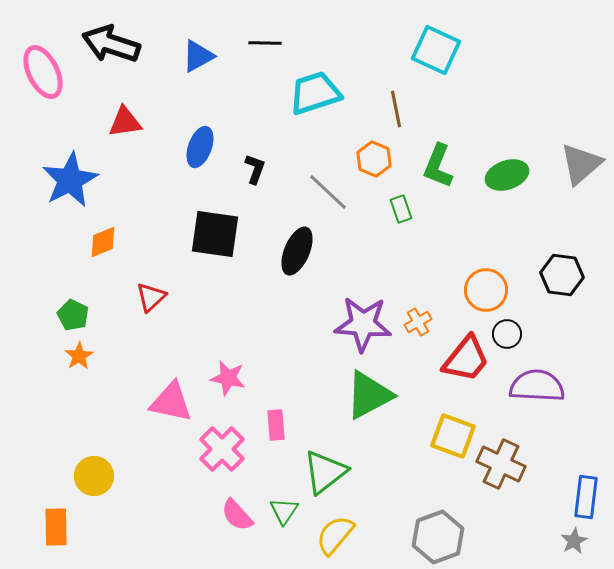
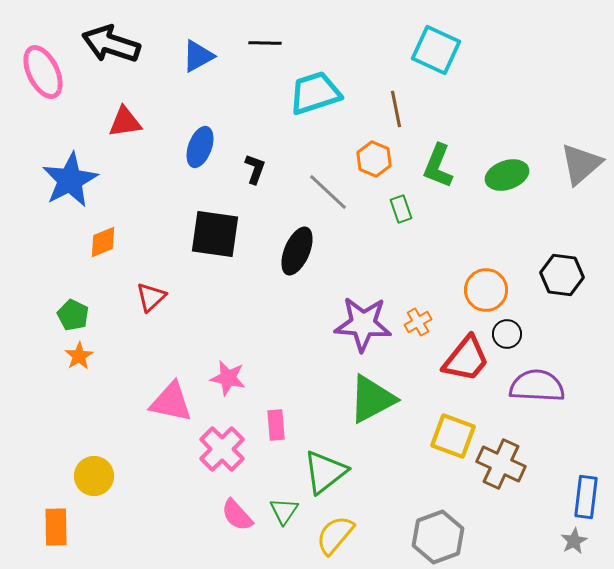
green triangle at (369, 395): moved 3 px right, 4 px down
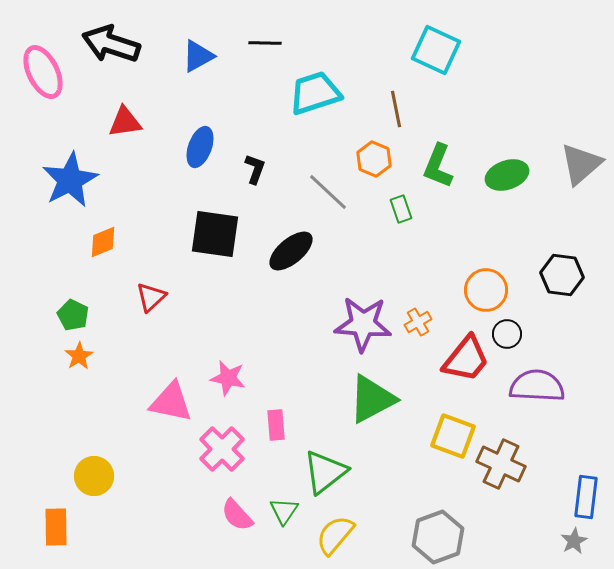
black ellipse at (297, 251): moved 6 px left; rotated 27 degrees clockwise
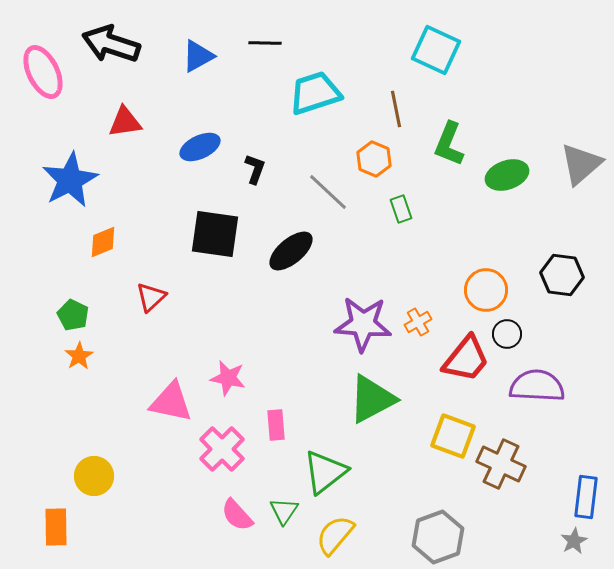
blue ellipse at (200, 147): rotated 45 degrees clockwise
green L-shape at (438, 166): moved 11 px right, 22 px up
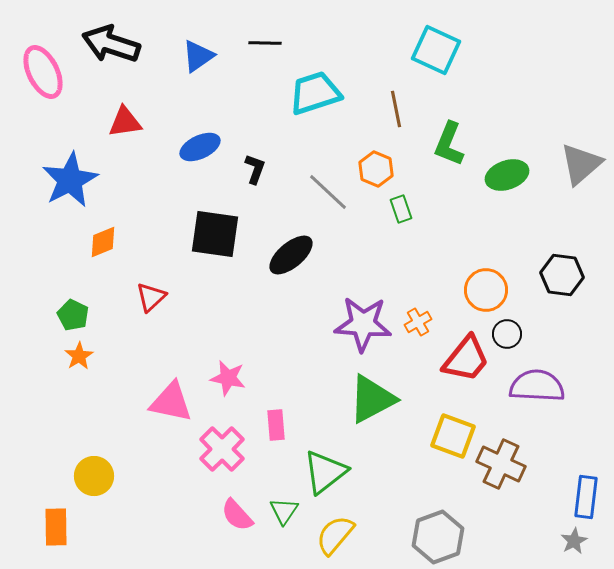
blue triangle at (198, 56): rotated 6 degrees counterclockwise
orange hexagon at (374, 159): moved 2 px right, 10 px down
black ellipse at (291, 251): moved 4 px down
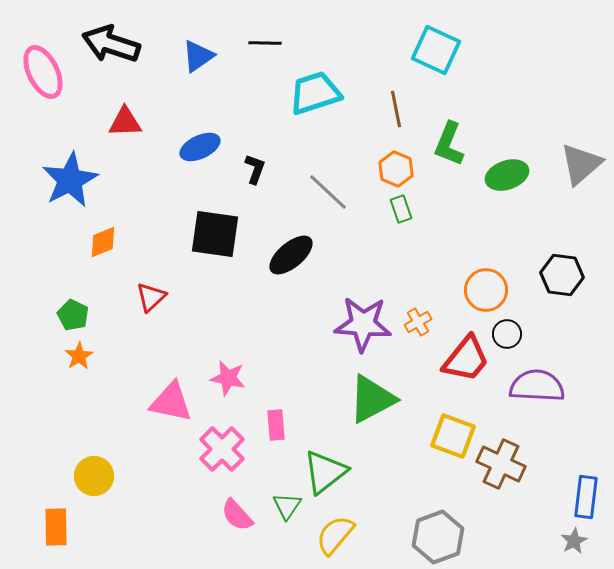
red triangle at (125, 122): rotated 6 degrees clockwise
orange hexagon at (376, 169): moved 20 px right
green triangle at (284, 511): moved 3 px right, 5 px up
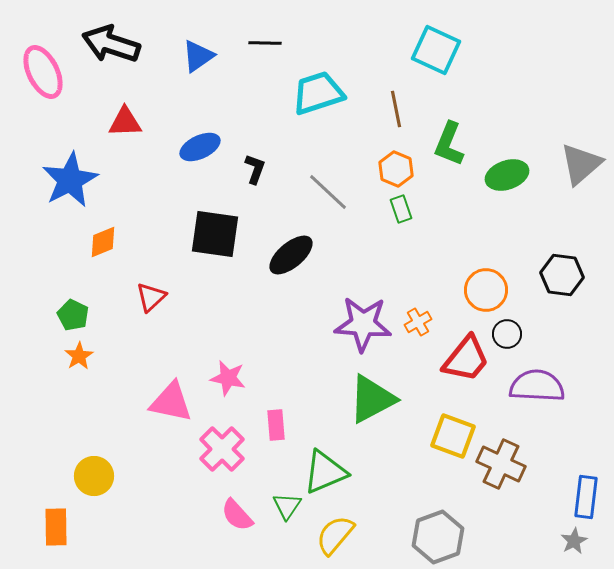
cyan trapezoid at (315, 93): moved 3 px right
green triangle at (325, 472): rotated 15 degrees clockwise
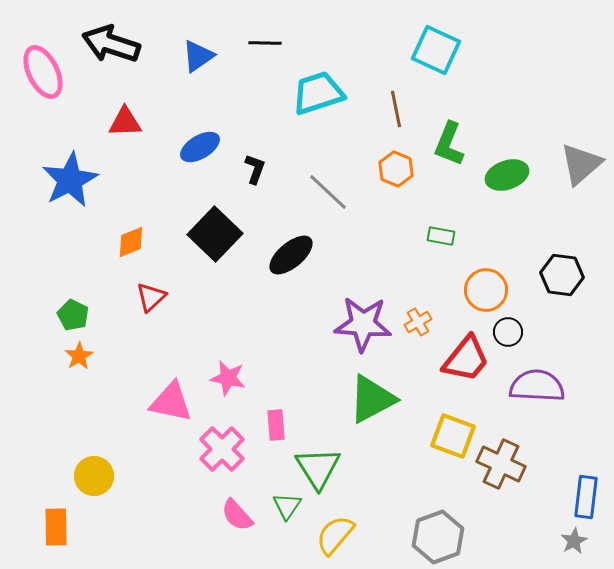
blue ellipse at (200, 147): rotated 6 degrees counterclockwise
green rectangle at (401, 209): moved 40 px right, 27 px down; rotated 60 degrees counterclockwise
black square at (215, 234): rotated 36 degrees clockwise
orange diamond at (103, 242): moved 28 px right
black circle at (507, 334): moved 1 px right, 2 px up
green triangle at (325, 472): moved 7 px left, 4 px up; rotated 39 degrees counterclockwise
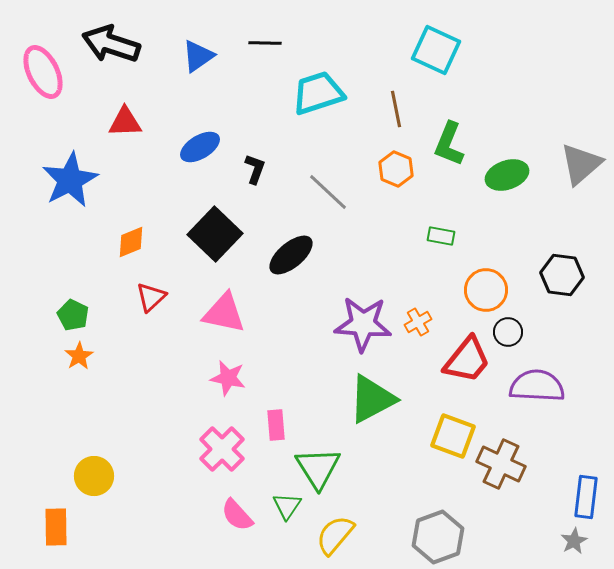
red trapezoid at (466, 359): moved 1 px right, 1 px down
pink triangle at (171, 402): moved 53 px right, 89 px up
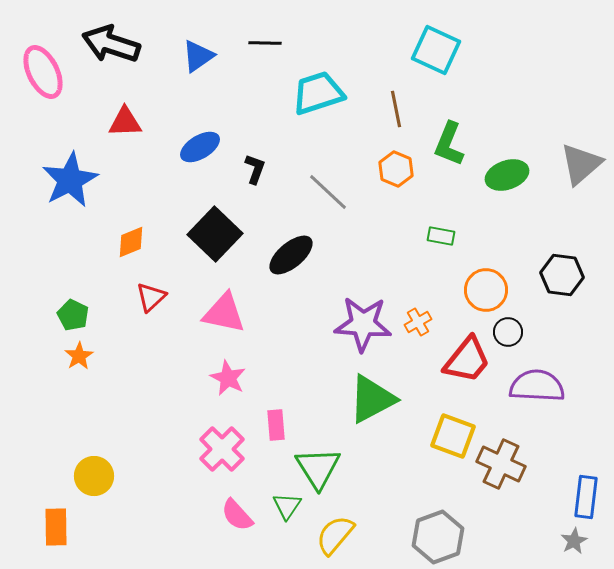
pink star at (228, 378): rotated 15 degrees clockwise
